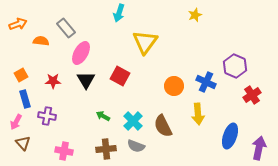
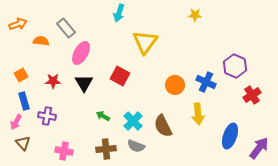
yellow star: rotated 24 degrees clockwise
black triangle: moved 2 px left, 3 px down
orange circle: moved 1 px right, 1 px up
blue rectangle: moved 1 px left, 2 px down
purple arrow: rotated 25 degrees clockwise
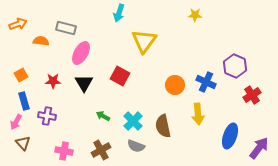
gray rectangle: rotated 36 degrees counterclockwise
yellow triangle: moved 1 px left, 1 px up
brown semicircle: rotated 15 degrees clockwise
brown cross: moved 5 px left, 1 px down; rotated 24 degrees counterclockwise
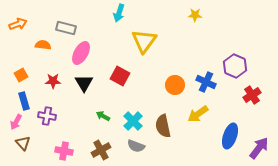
orange semicircle: moved 2 px right, 4 px down
yellow arrow: rotated 60 degrees clockwise
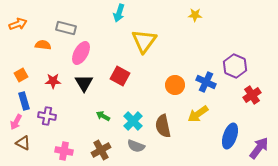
brown triangle: rotated 21 degrees counterclockwise
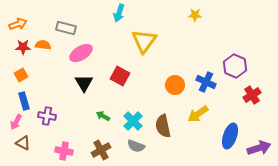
pink ellipse: rotated 30 degrees clockwise
red star: moved 30 px left, 34 px up
purple arrow: rotated 35 degrees clockwise
